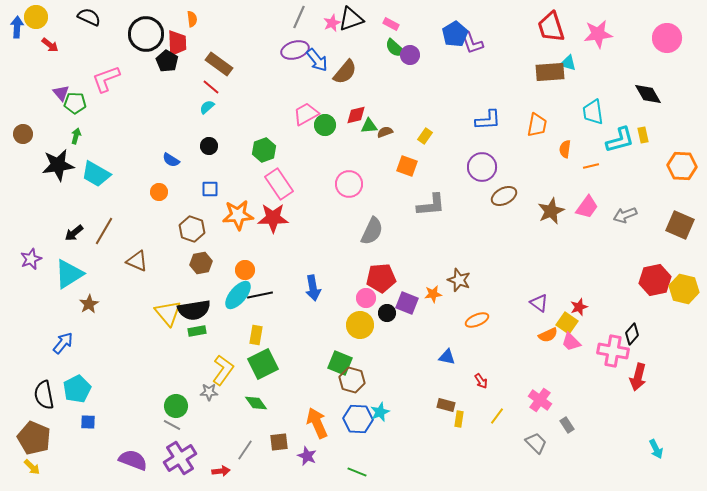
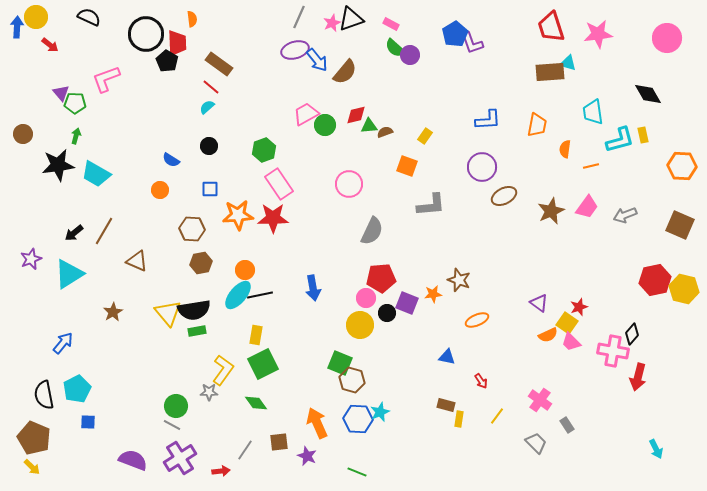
orange circle at (159, 192): moved 1 px right, 2 px up
brown hexagon at (192, 229): rotated 15 degrees counterclockwise
brown star at (89, 304): moved 24 px right, 8 px down
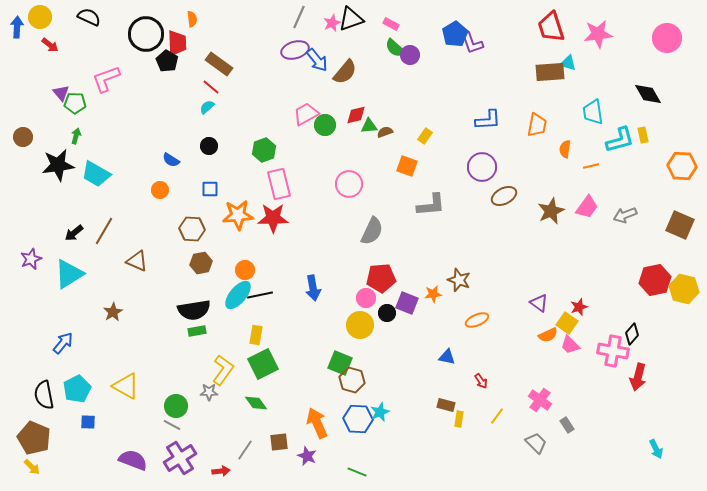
yellow circle at (36, 17): moved 4 px right
brown circle at (23, 134): moved 3 px down
pink rectangle at (279, 184): rotated 20 degrees clockwise
yellow triangle at (168, 313): moved 42 px left, 73 px down; rotated 20 degrees counterclockwise
pink trapezoid at (571, 342): moved 1 px left, 3 px down
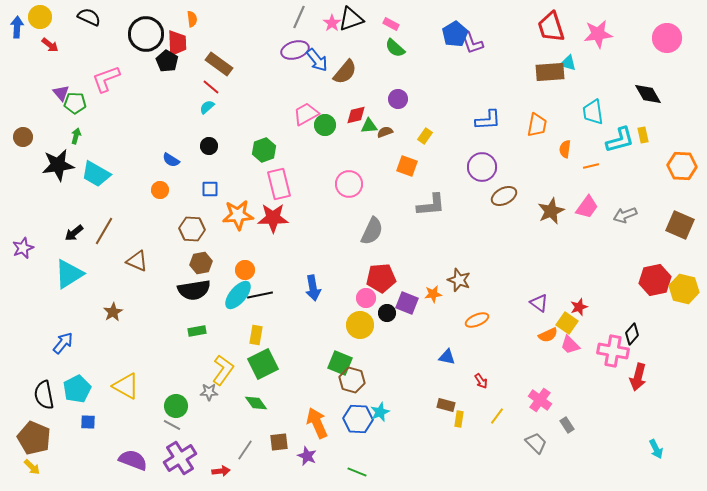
pink star at (332, 23): rotated 12 degrees counterclockwise
purple circle at (410, 55): moved 12 px left, 44 px down
purple star at (31, 259): moved 8 px left, 11 px up
black semicircle at (194, 310): moved 20 px up
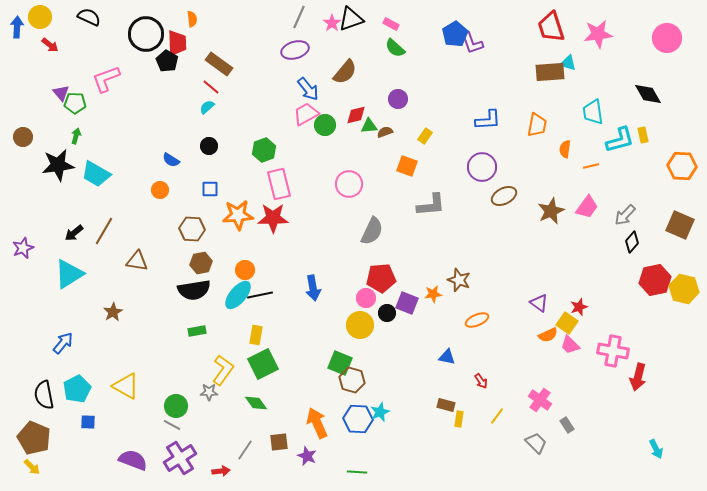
blue arrow at (317, 60): moved 9 px left, 29 px down
gray arrow at (625, 215): rotated 25 degrees counterclockwise
brown triangle at (137, 261): rotated 15 degrees counterclockwise
black diamond at (632, 334): moved 92 px up
green line at (357, 472): rotated 18 degrees counterclockwise
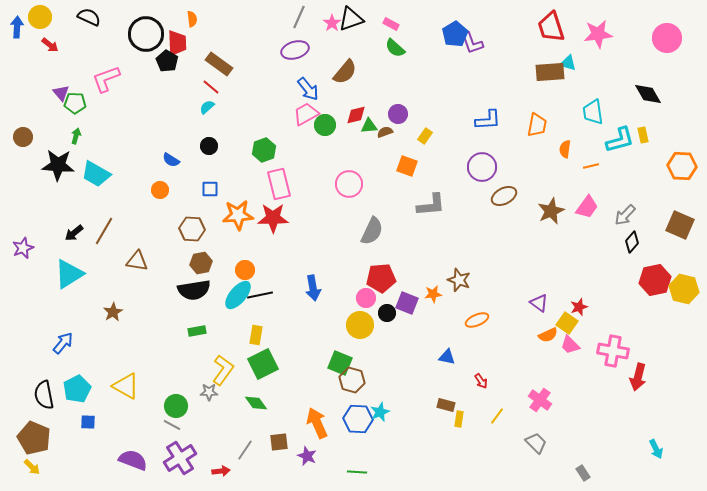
purple circle at (398, 99): moved 15 px down
black star at (58, 165): rotated 12 degrees clockwise
gray rectangle at (567, 425): moved 16 px right, 48 px down
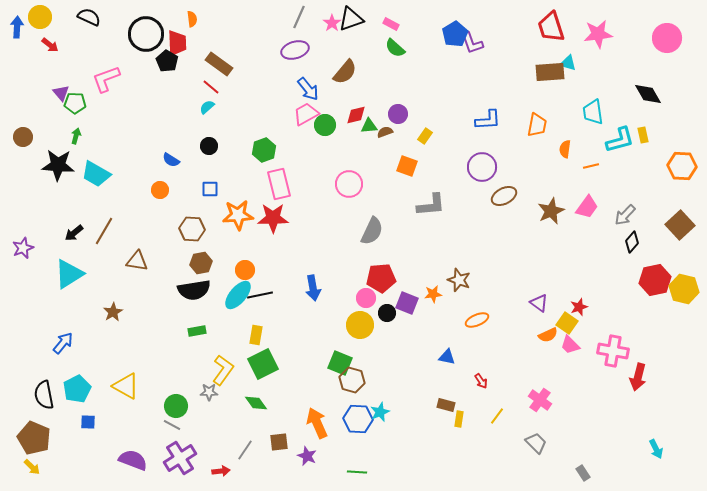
brown square at (680, 225): rotated 24 degrees clockwise
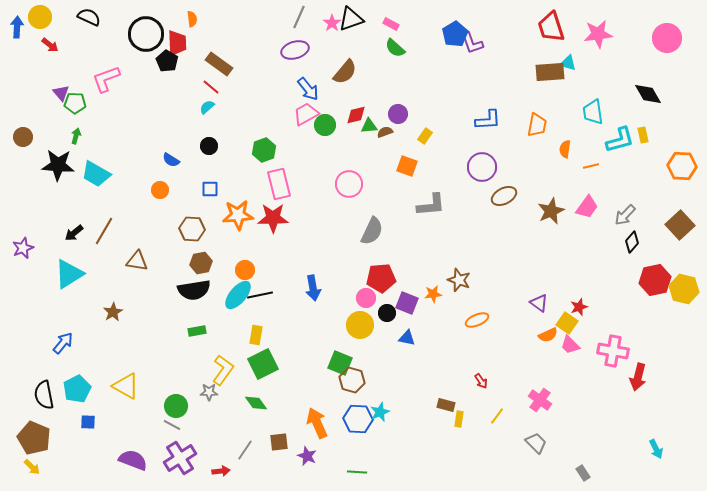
blue triangle at (447, 357): moved 40 px left, 19 px up
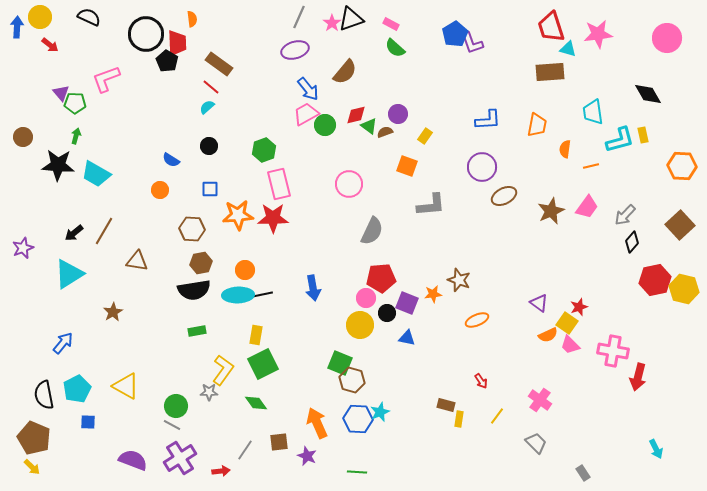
cyan triangle at (568, 63): moved 14 px up
green triangle at (369, 126): rotated 42 degrees clockwise
cyan ellipse at (238, 295): rotated 48 degrees clockwise
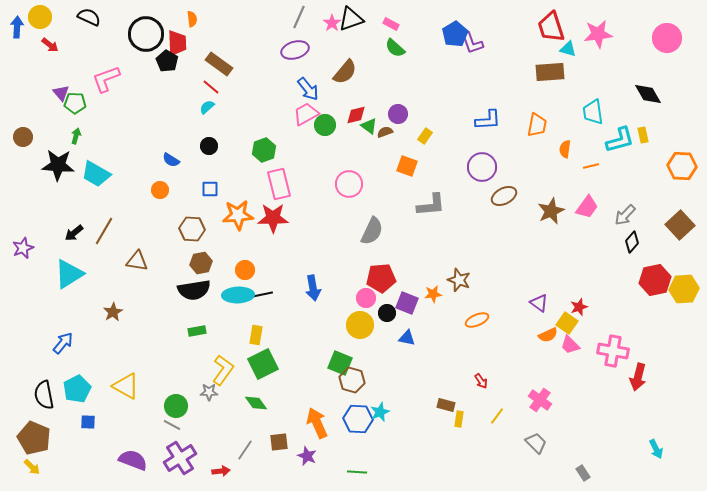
yellow hexagon at (684, 289): rotated 16 degrees counterclockwise
